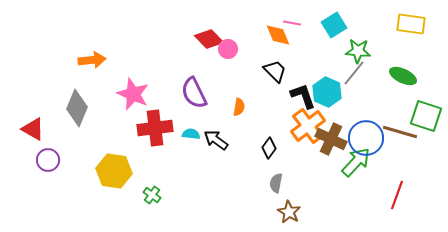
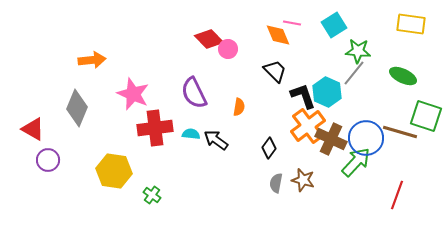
brown star: moved 14 px right, 32 px up; rotated 15 degrees counterclockwise
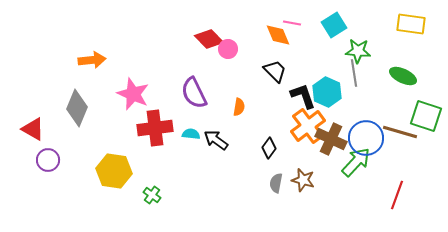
gray line: rotated 48 degrees counterclockwise
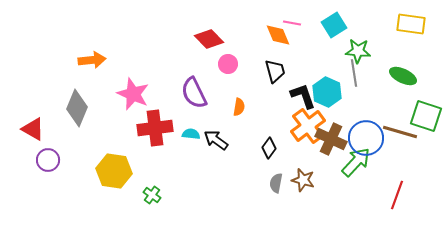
pink circle: moved 15 px down
black trapezoid: rotated 30 degrees clockwise
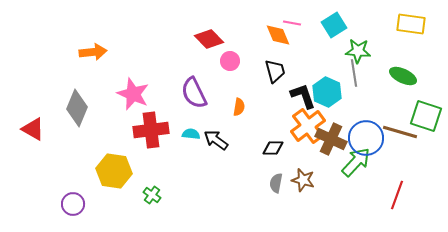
orange arrow: moved 1 px right, 8 px up
pink circle: moved 2 px right, 3 px up
red cross: moved 4 px left, 2 px down
black diamond: moved 4 px right; rotated 55 degrees clockwise
purple circle: moved 25 px right, 44 px down
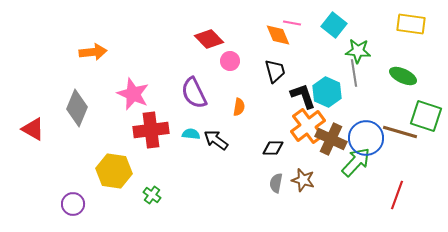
cyan square: rotated 20 degrees counterclockwise
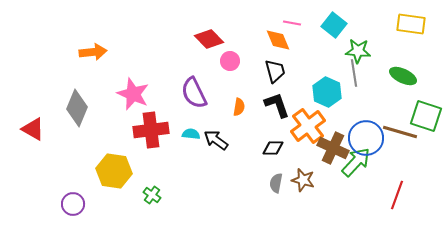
orange diamond: moved 5 px down
black L-shape: moved 26 px left, 9 px down
brown cross: moved 2 px right, 9 px down
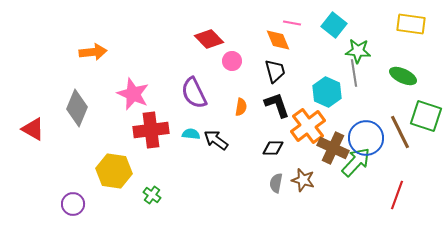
pink circle: moved 2 px right
orange semicircle: moved 2 px right
brown line: rotated 48 degrees clockwise
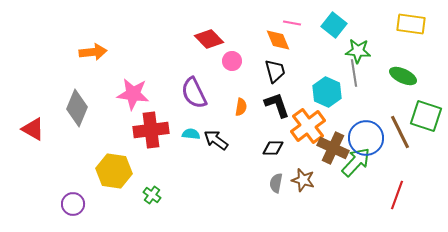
pink star: rotated 16 degrees counterclockwise
